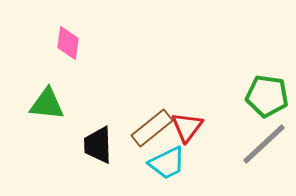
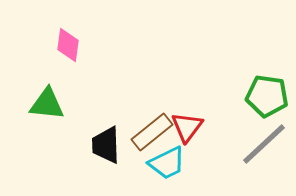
pink diamond: moved 2 px down
brown rectangle: moved 4 px down
black trapezoid: moved 8 px right
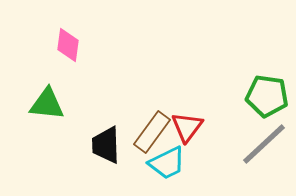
brown rectangle: rotated 15 degrees counterclockwise
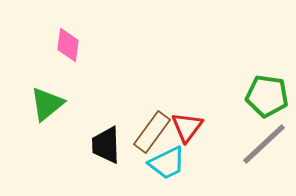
green triangle: rotated 45 degrees counterclockwise
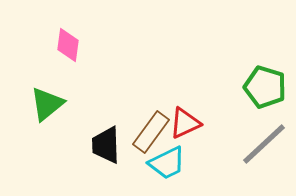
green pentagon: moved 2 px left, 9 px up; rotated 9 degrees clockwise
red triangle: moved 2 px left, 4 px up; rotated 28 degrees clockwise
brown rectangle: moved 1 px left
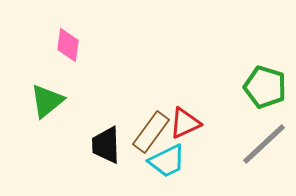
green triangle: moved 3 px up
cyan trapezoid: moved 2 px up
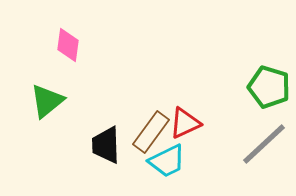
green pentagon: moved 4 px right
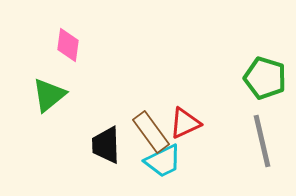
green pentagon: moved 4 px left, 9 px up
green triangle: moved 2 px right, 6 px up
brown rectangle: rotated 72 degrees counterclockwise
gray line: moved 2 px left, 3 px up; rotated 60 degrees counterclockwise
cyan trapezoid: moved 4 px left
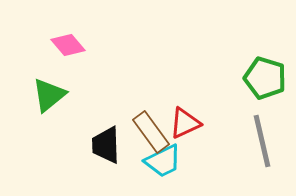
pink diamond: rotated 48 degrees counterclockwise
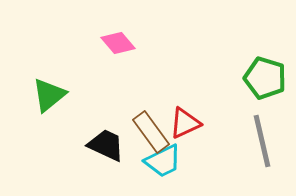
pink diamond: moved 50 px right, 2 px up
black trapezoid: rotated 117 degrees clockwise
